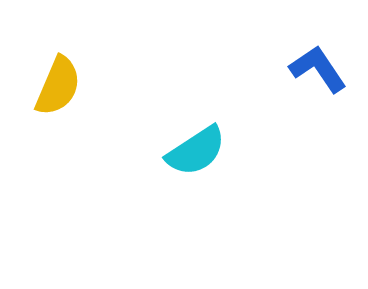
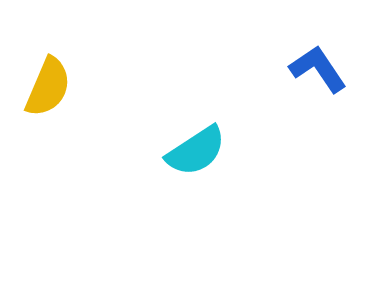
yellow semicircle: moved 10 px left, 1 px down
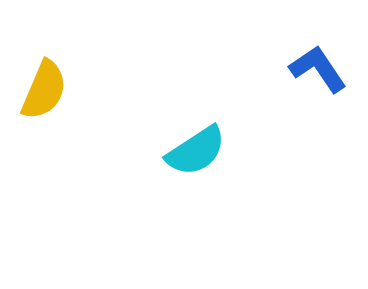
yellow semicircle: moved 4 px left, 3 px down
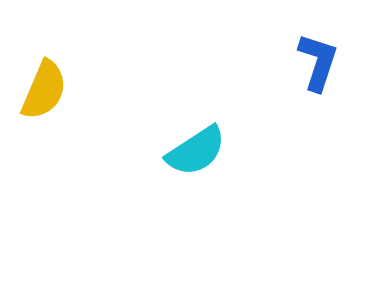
blue L-shape: moved 7 px up; rotated 52 degrees clockwise
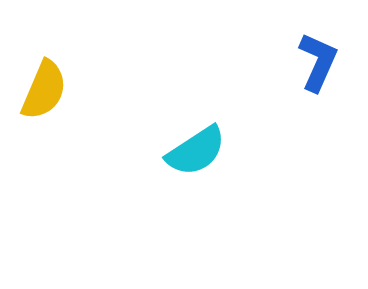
blue L-shape: rotated 6 degrees clockwise
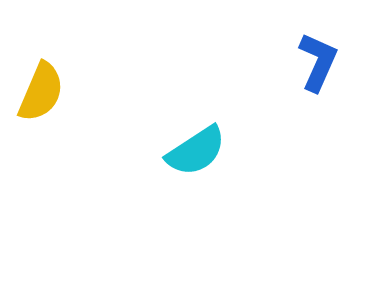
yellow semicircle: moved 3 px left, 2 px down
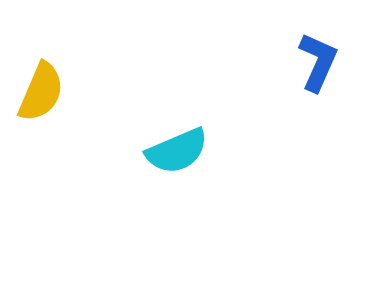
cyan semicircle: moved 19 px left; rotated 10 degrees clockwise
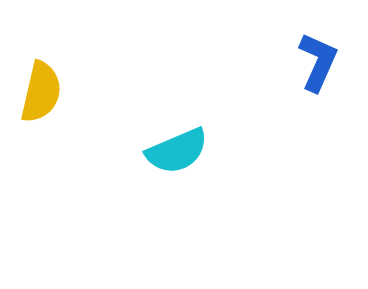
yellow semicircle: rotated 10 degrees counterclockwise
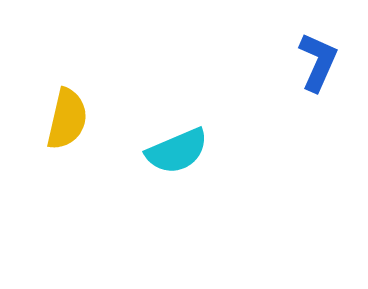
yellow semicircle: moved 26 px right, 27 px down
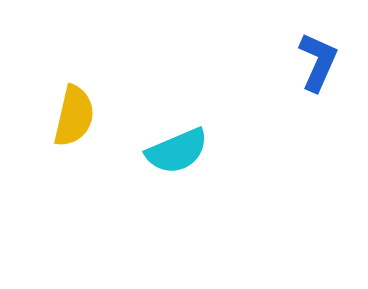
yellow semicircle: moved 7 px right, 3 px up
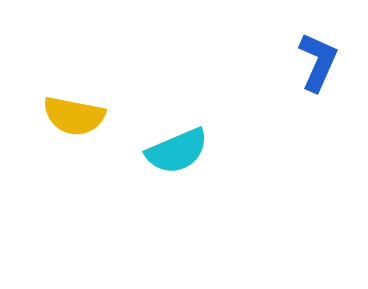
yellow semicircle: rotated 88 degrees clockwise
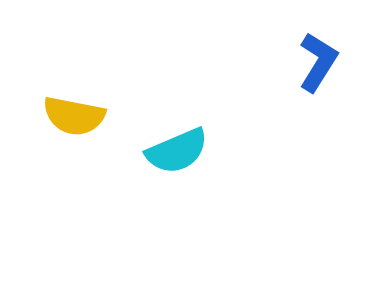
blue L-shape: rotated 8 degrees clockwise
